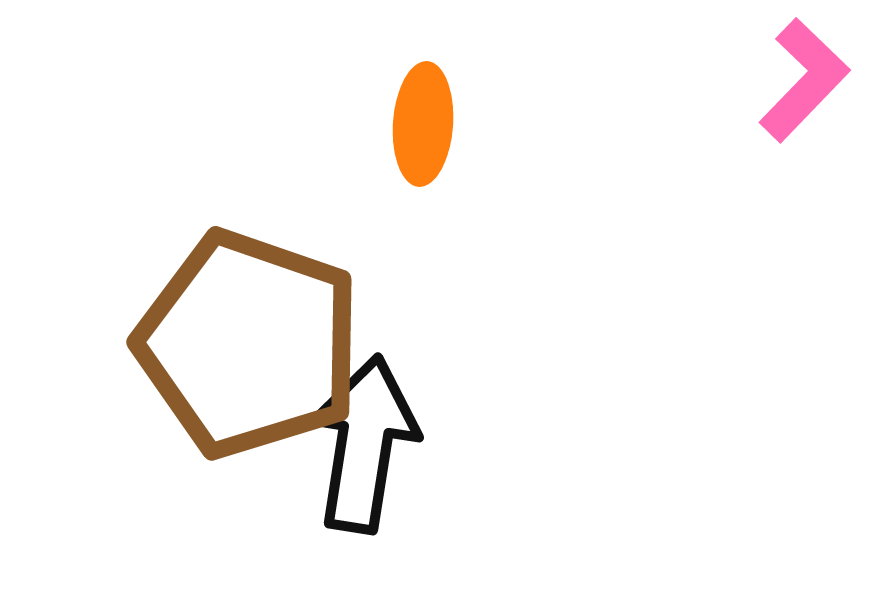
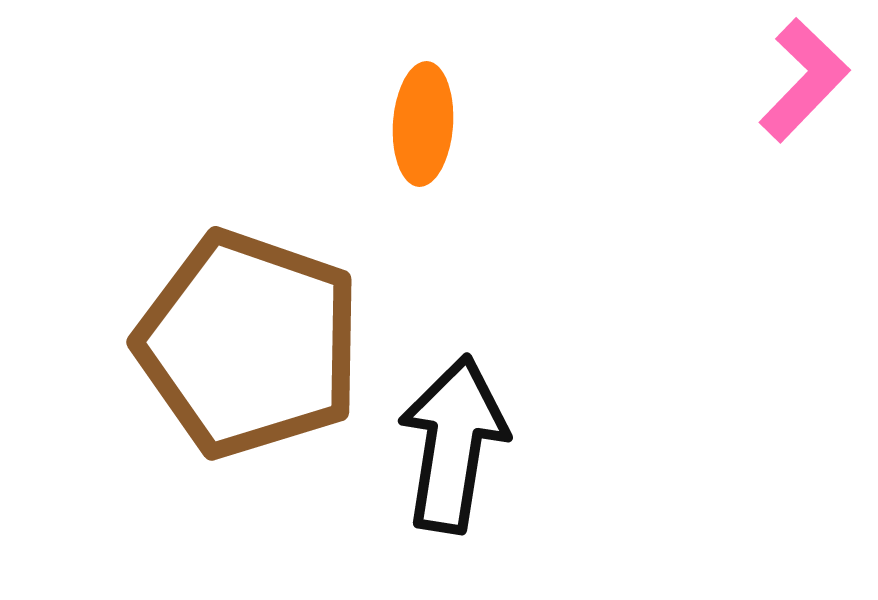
black arrow: moved 89 px right
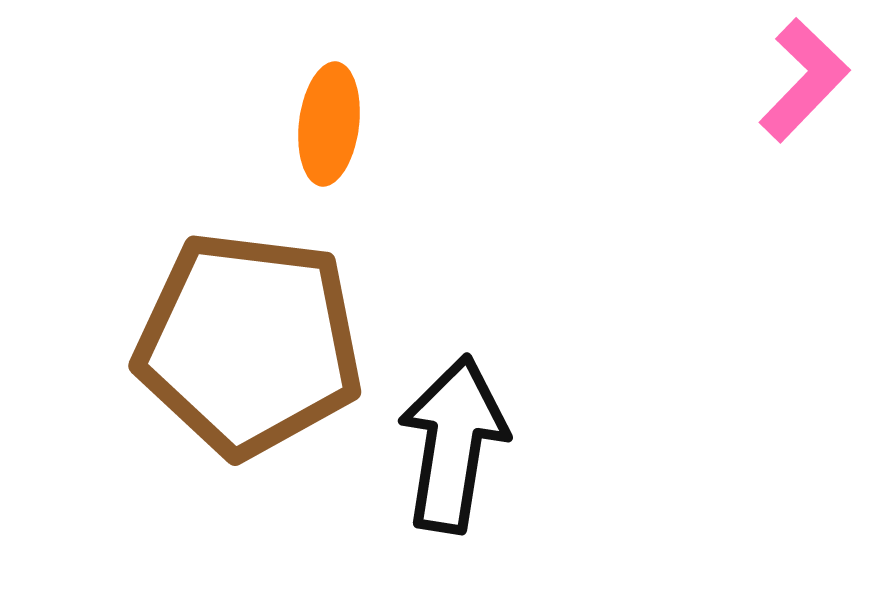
orange ellipse: moved 94 px left; rotated 3 degrees clockwise
brown pentagon: rotated 12 degrees counterclockwise
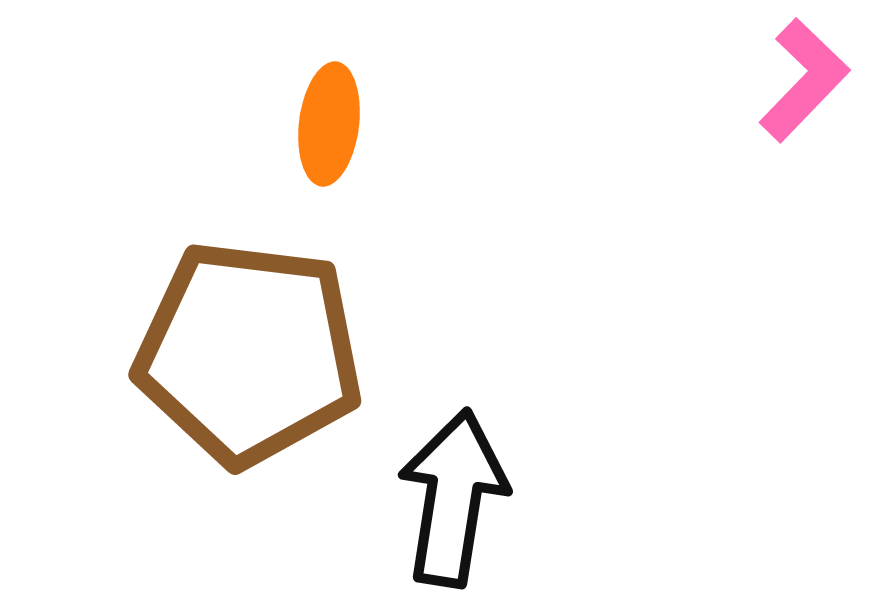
brown pentagon: moved 9 px down
black arrow: moved 54 px down
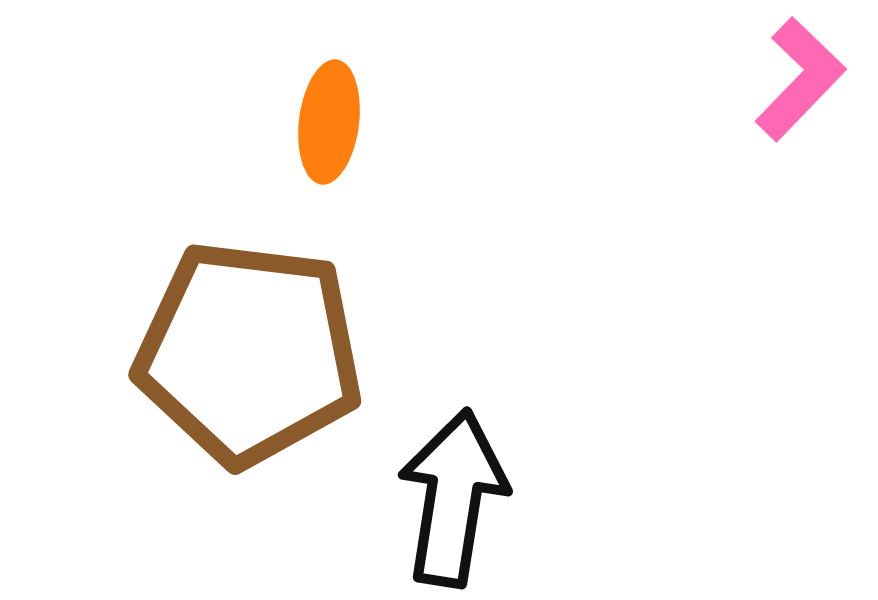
pink L-shape: moved 4 px left, 1 px up
orange ellipse: moved 2 px up
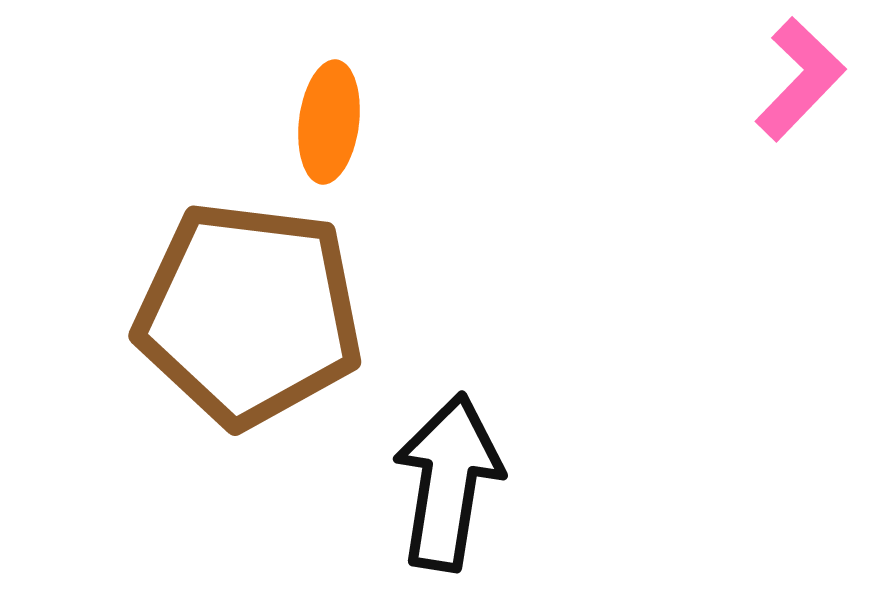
brown pentagon: moved 39 px up
black arrow: moved 5 px left, 16 px up
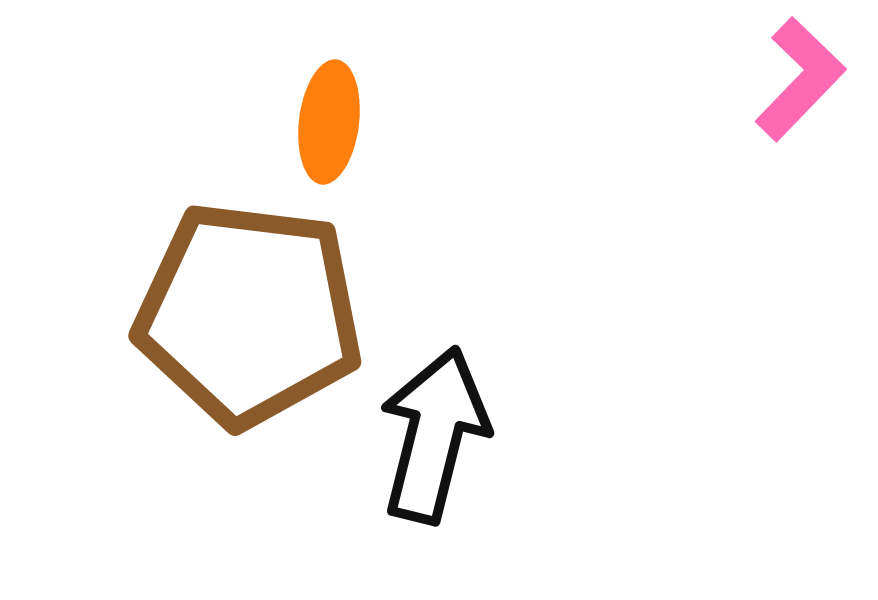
black arrow: moved 14 px left, 47 px up; rotated 5 degrees clockwise
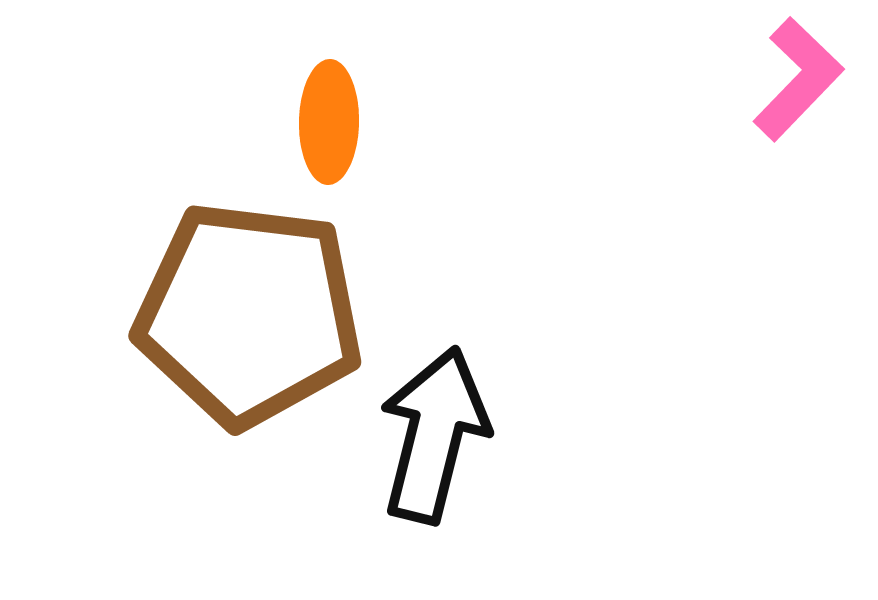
pink L-shape: moved 2 px left
orange ellipse: rotated 6 degrees counterclockwise
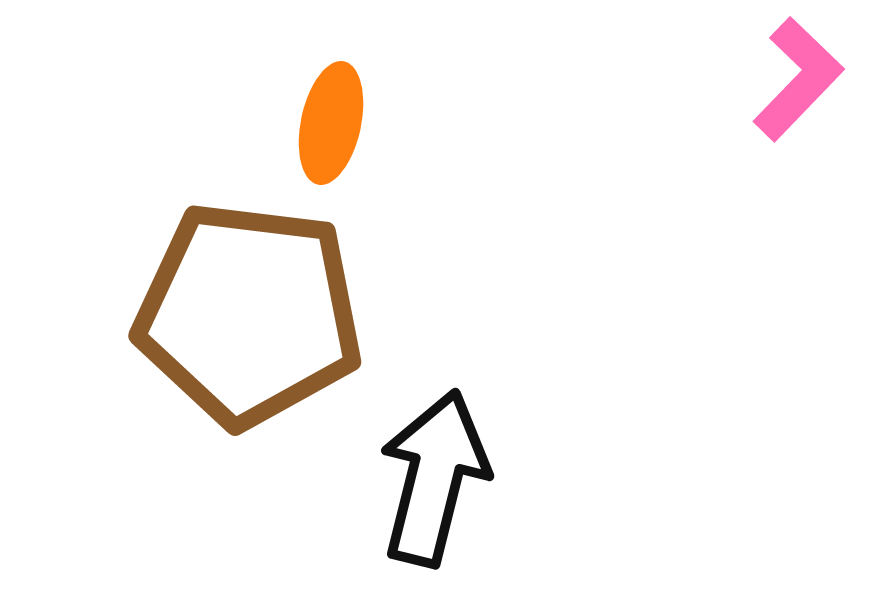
orange ellipse: moved 2 px right, 1 px down; rotated 11 degrees clockwise
black arrow: moved 43 px down
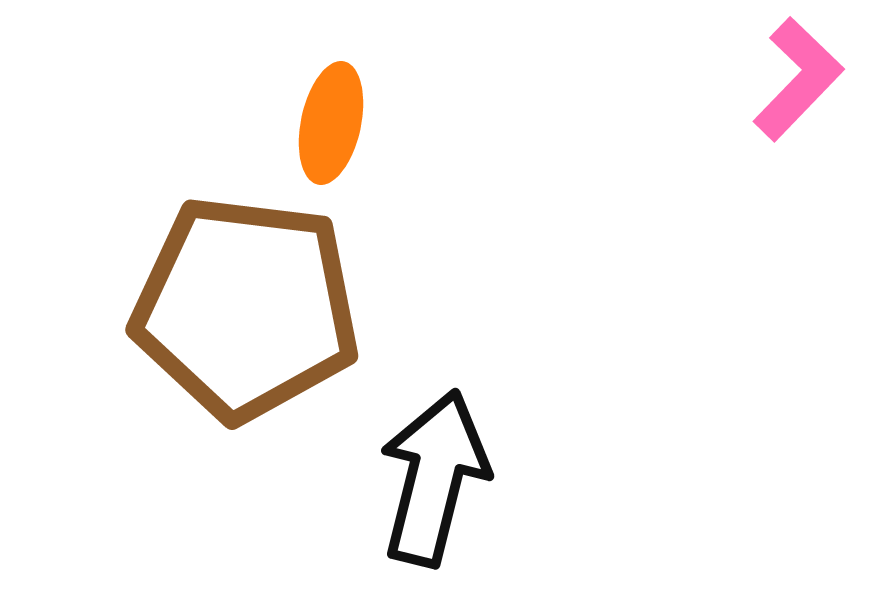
brown pentagon: moved 3 px left, 6 px up
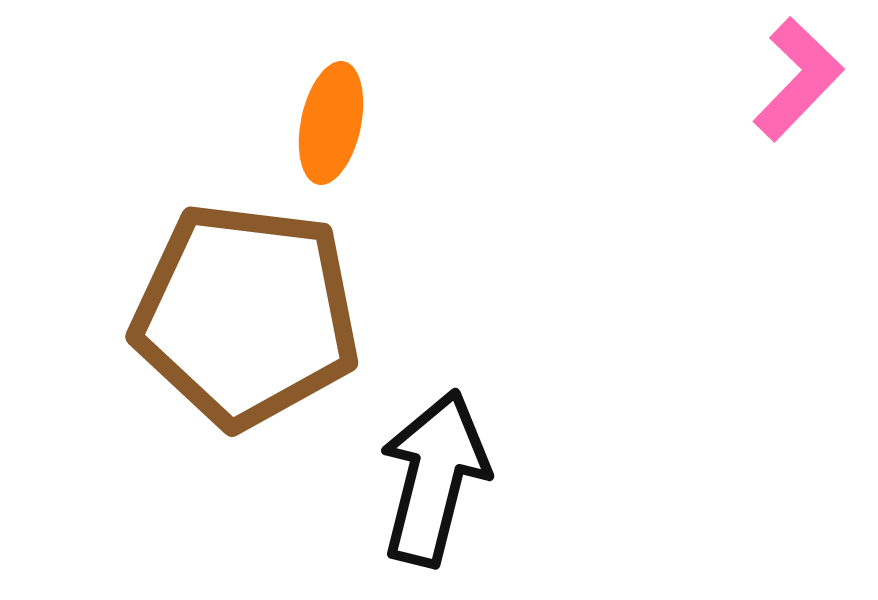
brown pentagon: moved 7 px down
